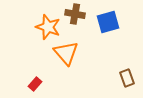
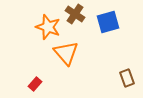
brown cross: rotated 24 degrees clockwise
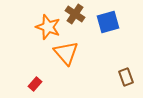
brown rectangle: moved 1 px left, 1 px up
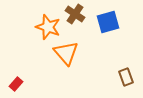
red rectangle: moved 19 px left
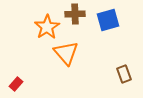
brown cross: rotated 36 degrees counterclockwise
blue square: moved 2 px up
orange star: moved 1 px left; rotated 20 degrees clockwise
brown rectangle: moved 2 px left, 3 px up
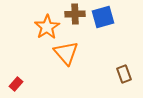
blue square: moved 5 px left, 3 px up
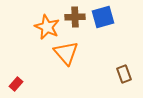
brown cross: moved 3 px down
orange star: rotated 15 degrees counterclockwise
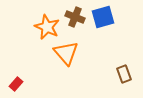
brown cross: rotated 24 degrees clockwise
